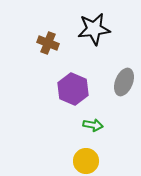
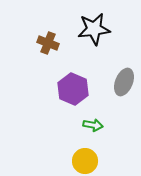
yellow circle: moved 1 px left
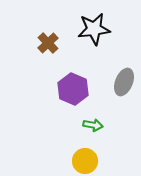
brown cross: rotated 25 degrees clockwise
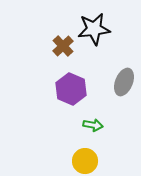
brown cross: moved 15 px right, 3 px down
purple hexagon: moved 2 px left
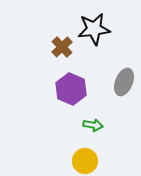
brown cross: moved 1 px left, 1 px down
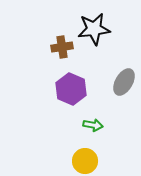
brown cross: rotated 35 degrees clockwise
gray ellipse: rotated 8 degrees clockwise
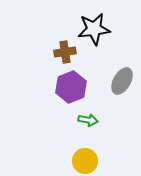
brown cross: moved 3 px right, 5 px down
gray ellipse: moved 2 px left, 1 px up
purple hexagon: moved 2 px up; rotated 16 degrees clockwise
green arrow: moved 5 px left, 5 px up
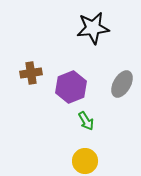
black star: moved 1 px left, 1 px up
brown cross: moved 34 px left, 21 px down
gray ellipse: moved 3 px down
green arrow: moved 2 px left, 1 px down; rotated 48 degrees clockwise
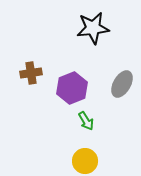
purple hexagon: moved 1 px right, 1 px down
